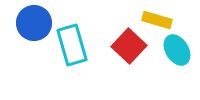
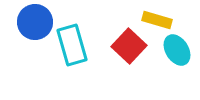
blue circle: moved 1 px right, 1 px up
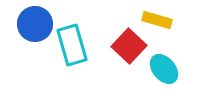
blue circle: moved 2 px down
cyan ellipse: moved 13 px left, 19 px down; rotated 8 degrees counterclockwise
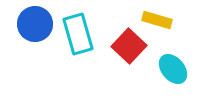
cyan rectangle: moved 6 px right, 11 px up
cyan ellipse: moved 9 px right
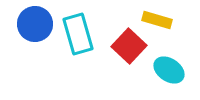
cyan ellipse: moved 4 px left, 1 px down; rotated 16 degrees counterclockwise
